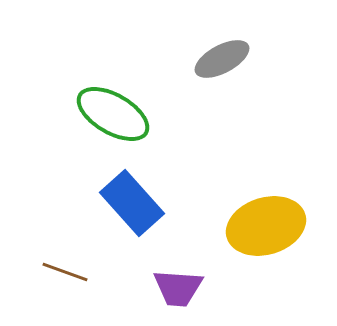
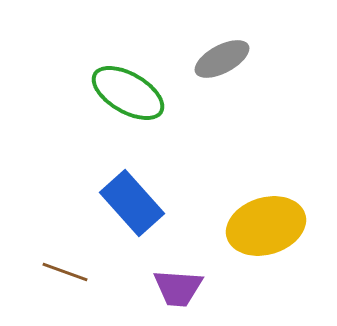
green ellipse: moved 15 px right, 21 px up
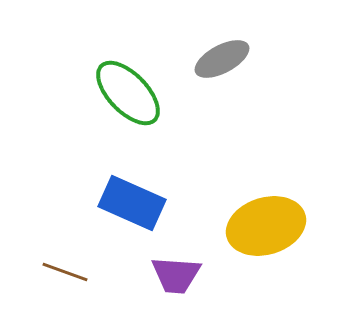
green ellipse: rotated 16 degrees clockwise
blue rectangle: rotated 24 degrees counterclockwise
purple trapezoid: moved 2 px left, 13 px up
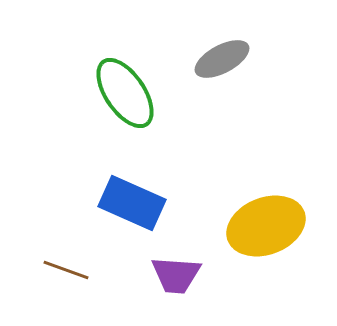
green ellipse: moved 3 px left; rotated 10 degrees clockwise
yellow ellipse: rotated 4 degrees counterclockwise
brown line: moved 1 px right, 2 px up
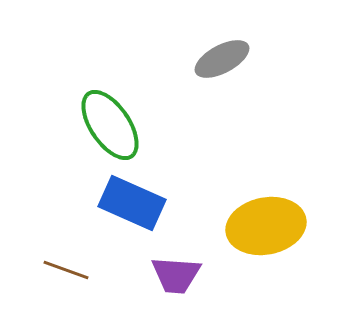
green ellipse: moved 15 px left, 32 px down
yellow ellipse: rotated 10 degrees clockwise
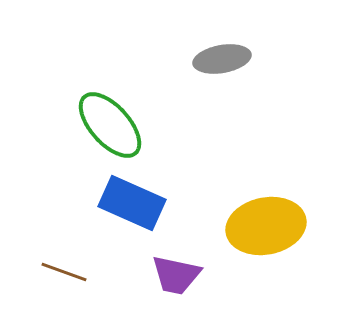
gray ellipse: rotated 18 degrees clockwise
green ellipse: rotated 8 degrees counterclockwise
brown line: moved 2 px left, 2 px down
purple trapezoid: rotated 8 degrees clockwise
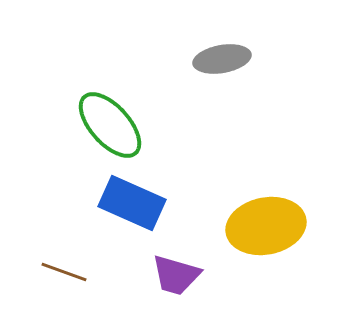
purple trapezoid: rotated 4 degrees clockwise
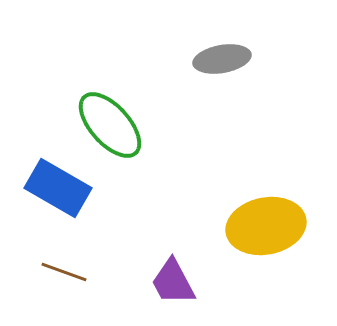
blue rectangle: moved 74 px left, 15 px up; rotated 6 degrees clockwise
purple trapezoid: moved 3 px left, 7 px down; rotated 46 degrees clockwise
